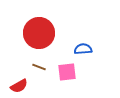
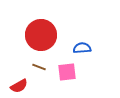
red circle: moved 2 px right, 2 px down
blue semicircle: moved 1 px left, 1 px up
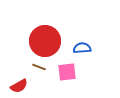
red circle: moved 4 px right, 6 px down
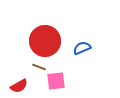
blue semicircle: rotated 18 degrees counterclockwise
pink square: moved 11 px left, 9 px down
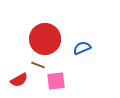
red circle: moved 2 px up
brown line: moved 1 px left, 2 px up
red semicircle: moved 6 px up
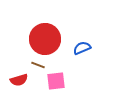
red semicircle: rotated 12 degrees clockwise
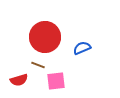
red circle: moved 2 px up
